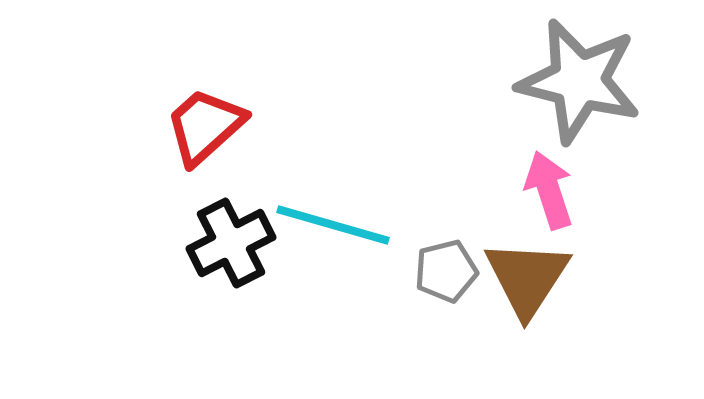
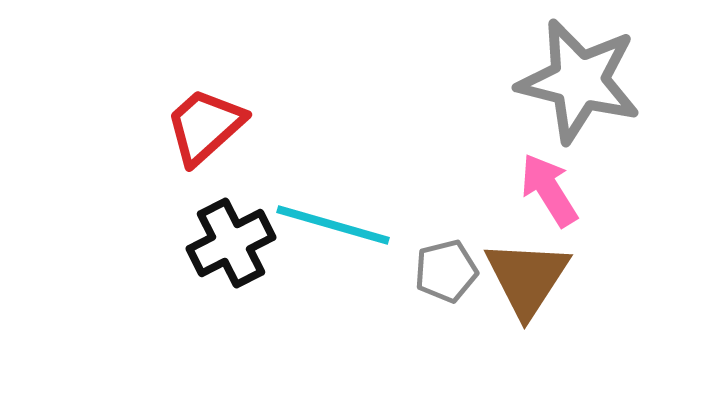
pink arrow: rotated 14 degrees counterclockwise
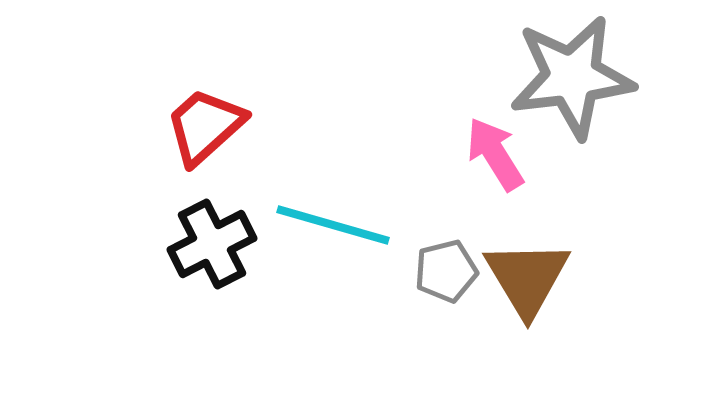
gray star: moved 7 px left, 4 px up; rotated 21 degrees counterclockwise
pink arrow: moved 54 px left, 36 px up
black cross: moved 19 px left, 1 px down
brown triangle: rotated 4 degrees counterclockwise
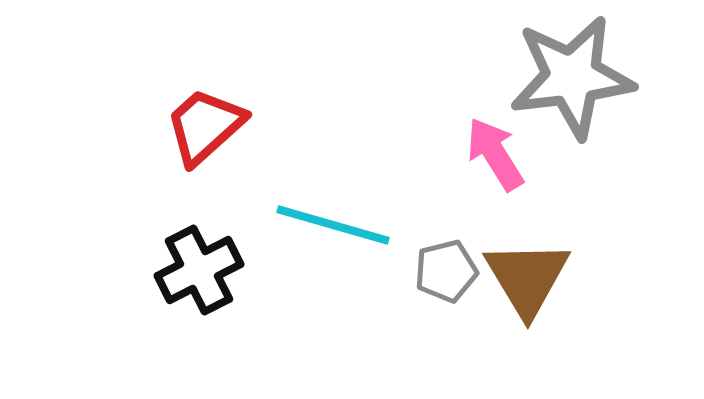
black cross: moved 13 px left, 26 px down
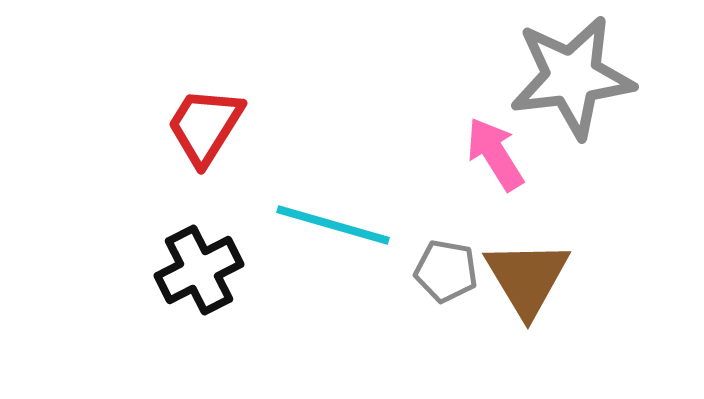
red trapezoid: rotated 16 degrees counterclockwise
gray pentagon: rotated 24 degrees clockwise
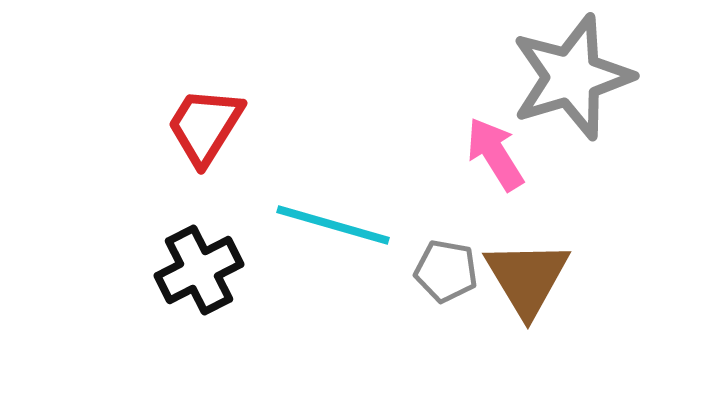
gray star: rotated 10 degrees counterclockwise
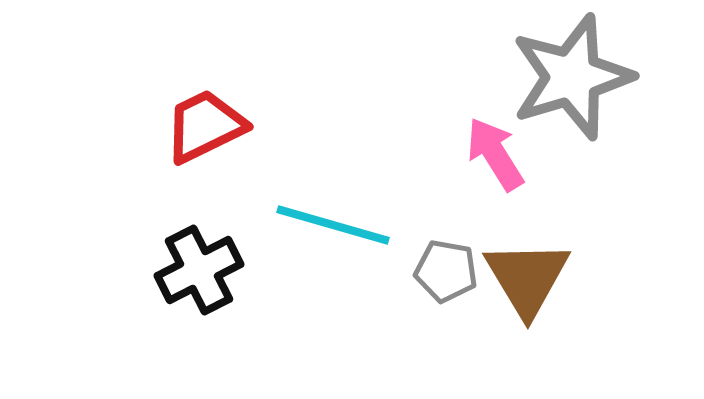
red trapezoid: rotated 32 degrees clockwise
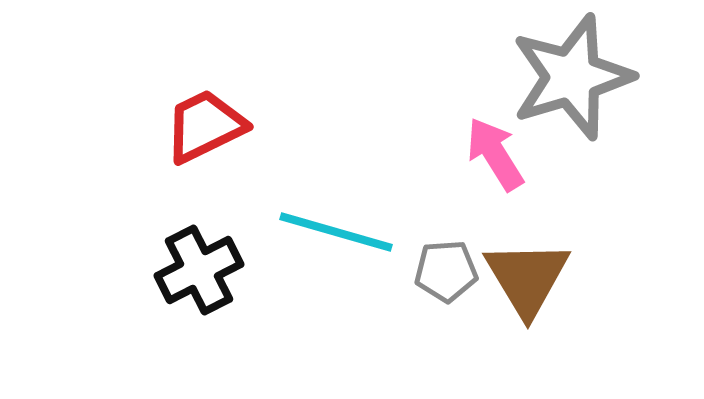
cyan line: moved 3 px right, 7 px down
gray pentagon: rotated 14 degrees counterclockwise
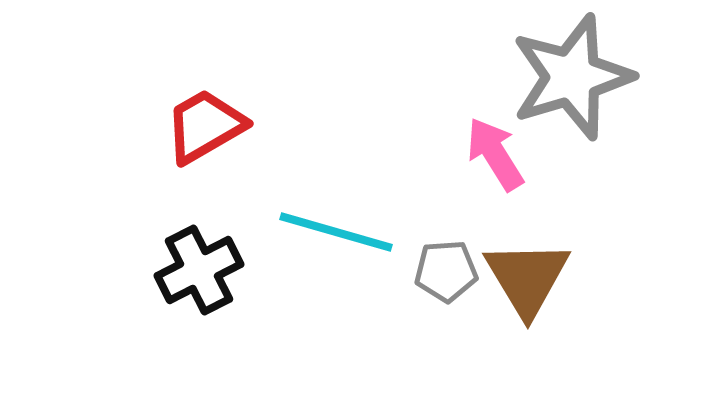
red trapezoid: rotated 4 degrees counterclockwise
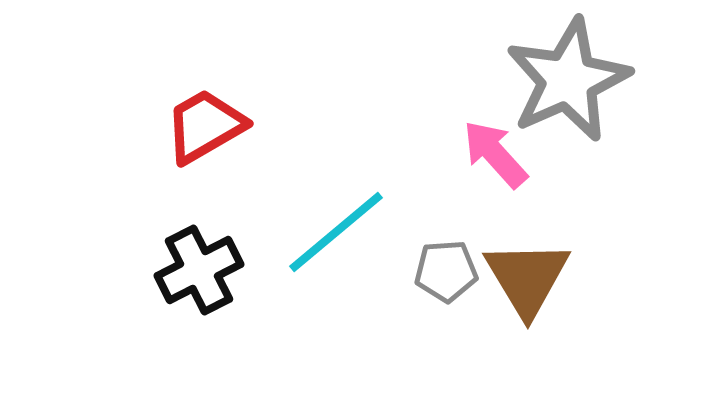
gray star: moved 4 px left, 3 px down; rotated 7 degrees counterclockwise
pink arrow: rotated 10 degrees counterclockwise
cyan line: rotated 56 degrees counterclockwise
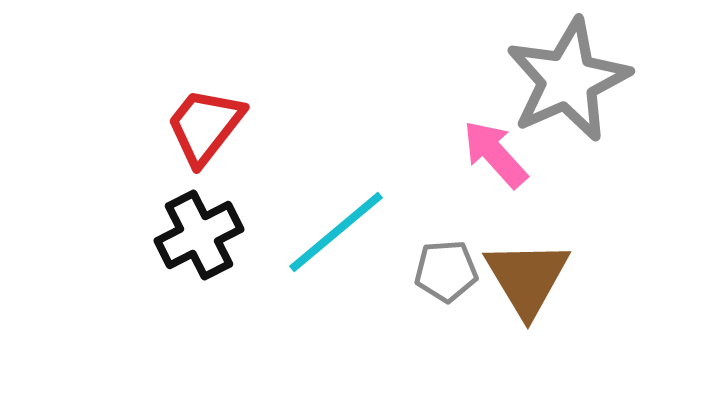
red trapezoid: rotated 22 degrees counterclockwise
black cross: moved 35 px up
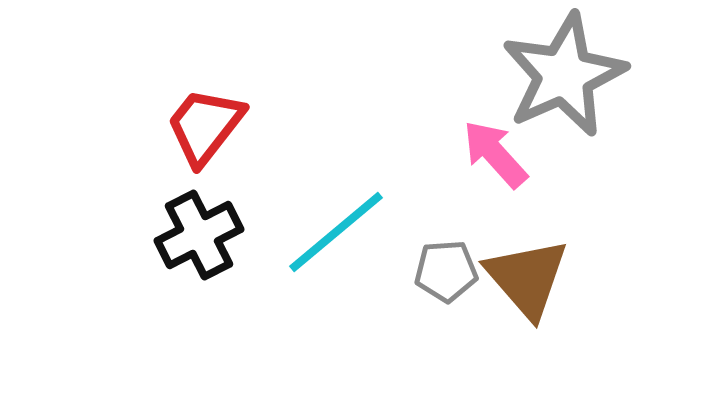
gray star: moved 4 px left, 5 px up
brown triangle: rotated 10 degrees counterclockwise
